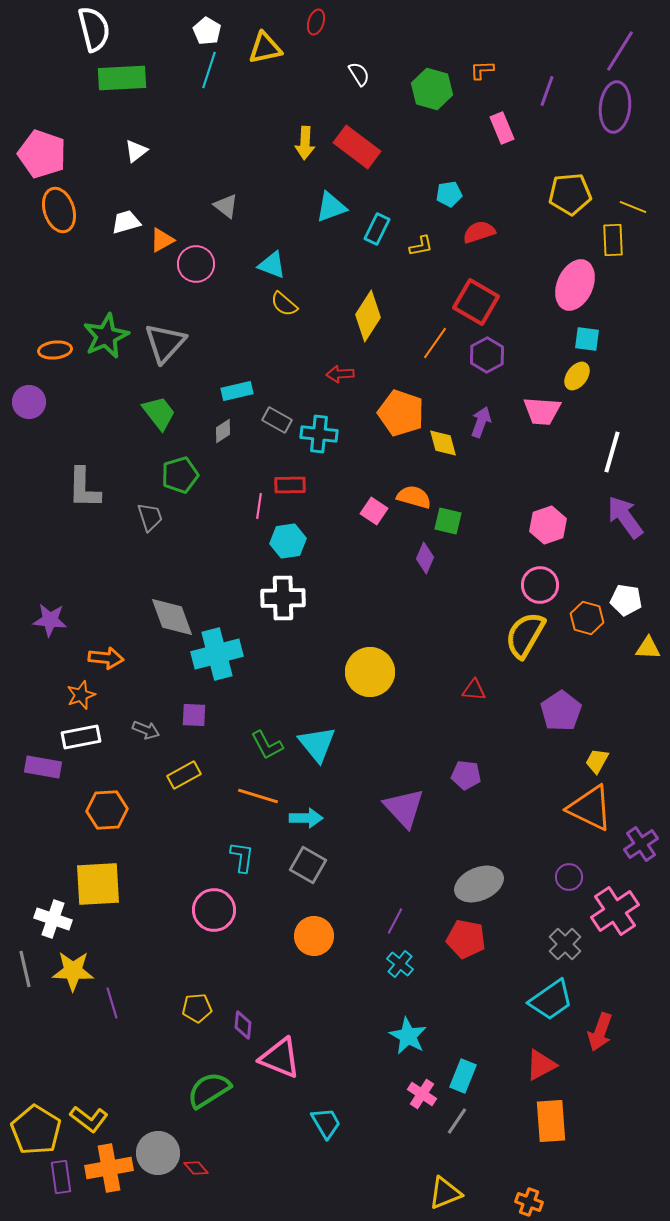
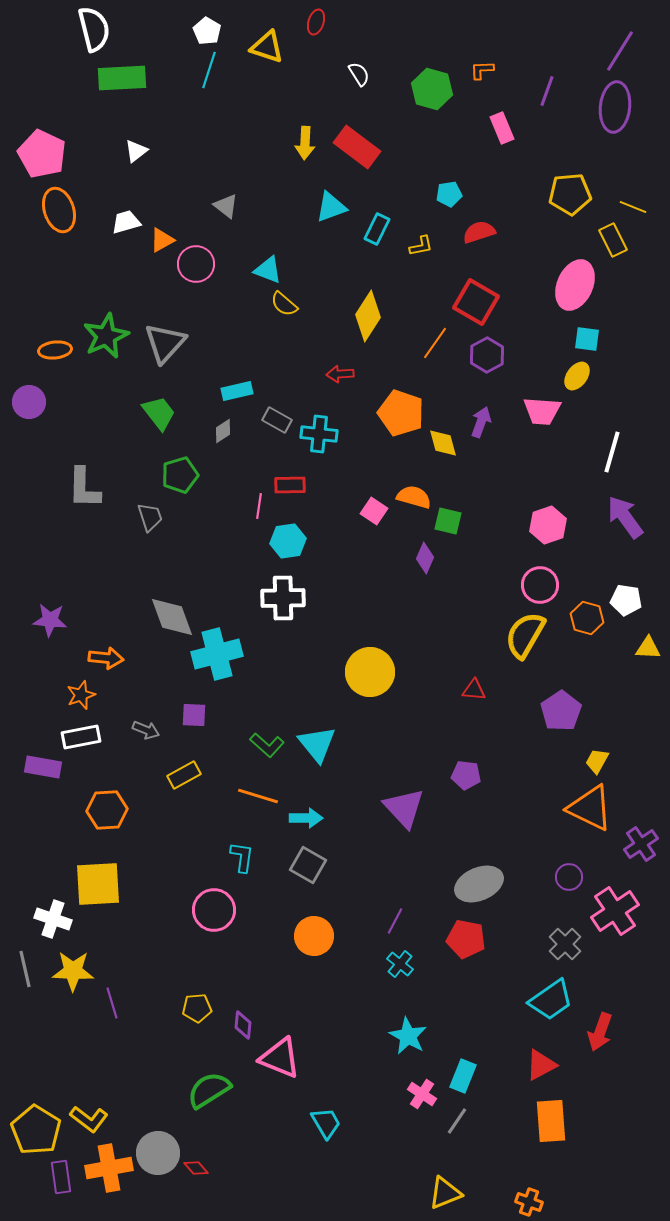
yellow triangle at (265, 48): moved 2 px right, 1 px up; rotated 30 degrees clockwise
pink pentagon at (42, 154): rotated 6 degrees clockwise
yellow rectangle at (613, 240): rotated 24 degrees counterclockwise
cyan triangle at (272, 265): moved 4 px left, 5 px down
green L-shape at (267, 745): rotated 20 degrees counterclockwise
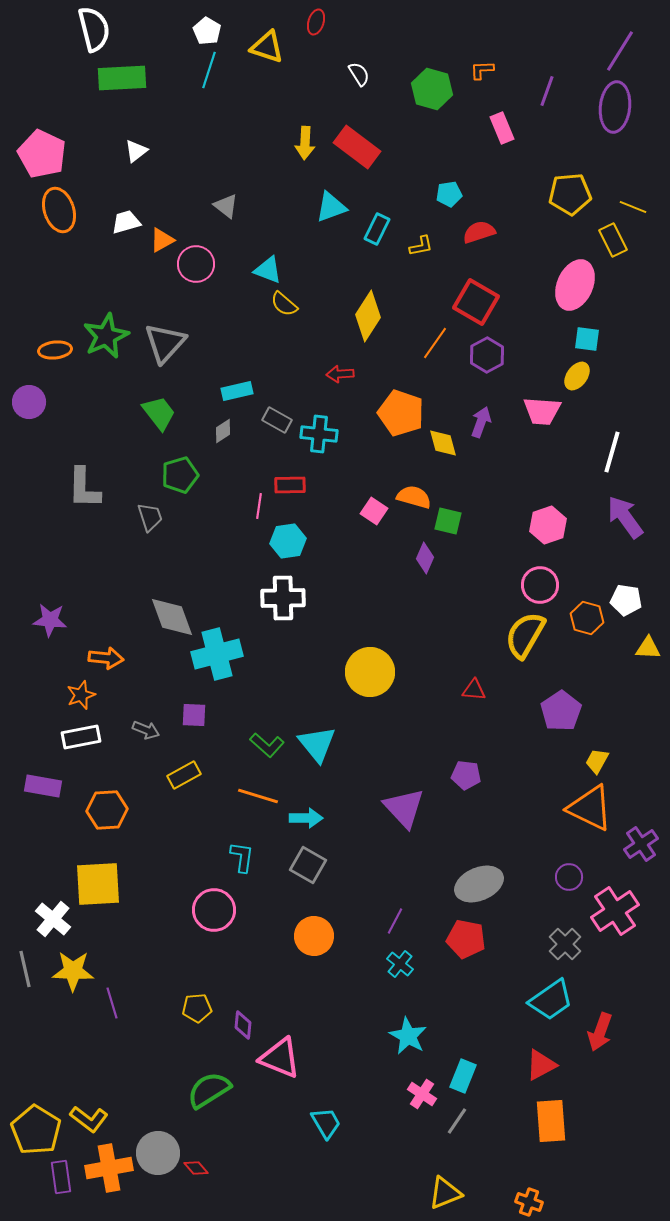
purple rectangle at (43, 767): moved 19 px down
white cross at (53, 919): rotated 21 degrees clockwise
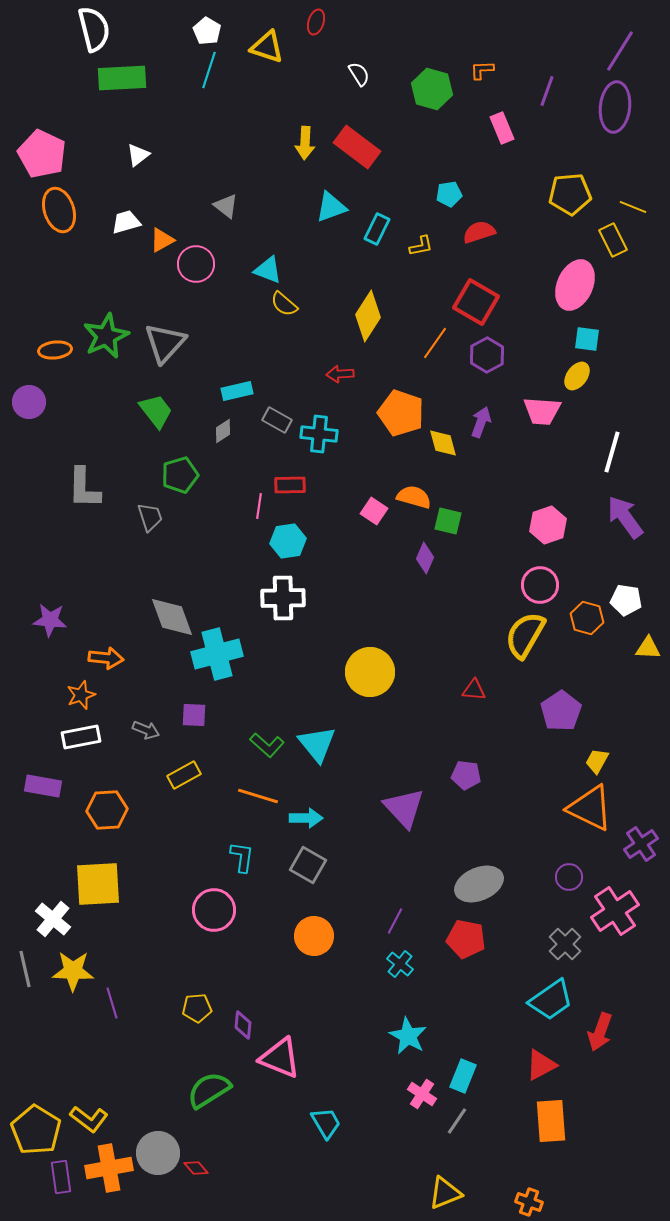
white triangle at (136, 151): moved 2 px right, 4 px down
green trapezoid at (159, 413): moved 3 px left, 2 px up
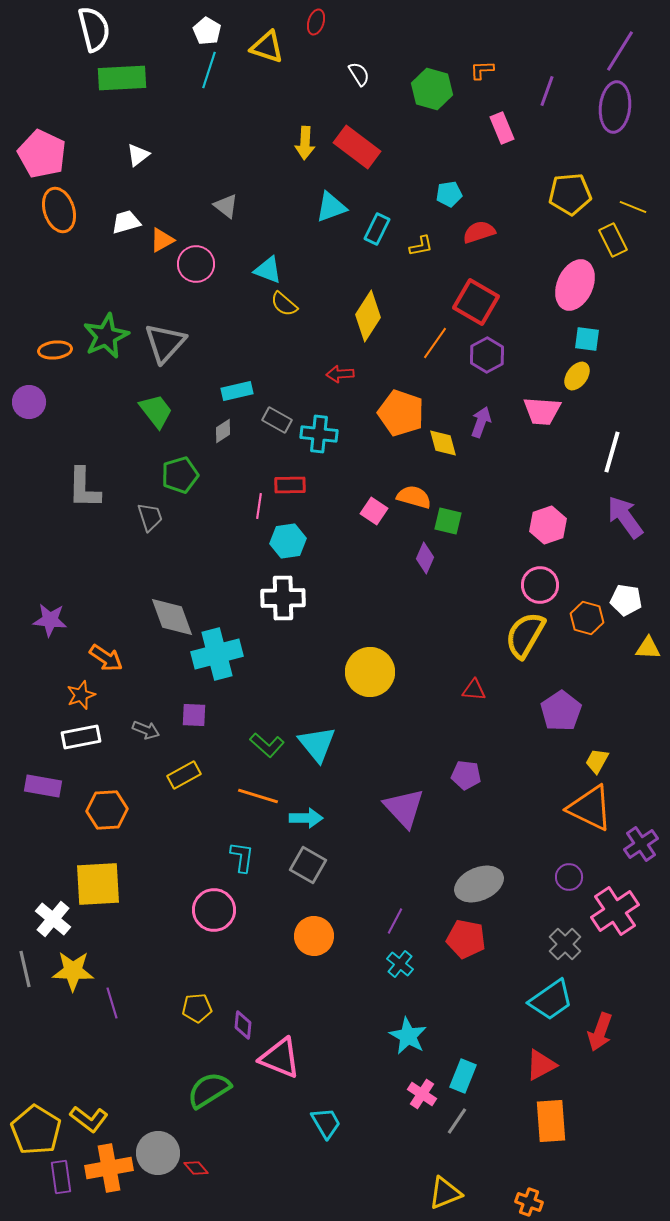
orange arrow at (106, 658): rotated 28 degrees clockwise
